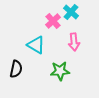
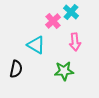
pink arrow: moved 1 px right
green star: moved 4 px right
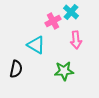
pink cross: rotated 14 degrees clockwise
pink arrow: moved 1 px right, 2 px up
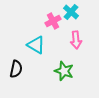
green star: rotated 24 degrees clockwise
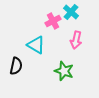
pink arrow: rotated 18 degrees clockwise
black semicircle: moved 3 px up
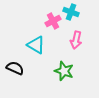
cyan cross: rotated 21 degrees counterclockwise
black semicircle: moved 1 px left, 2 px down; rotated 78 degrees counterclockwise
